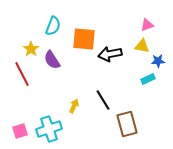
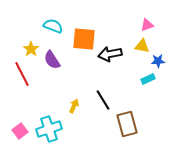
cyan semicircle: rotated 90 degrees counterclockwise
pink square: rotated 21 degrees counterclockwise
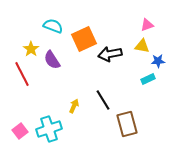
orange square: rotated 30 degrees counterclockwise
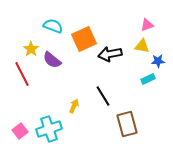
purple semicircle: rotated 18 degrees counterclockwise
black line: moved 4 px up
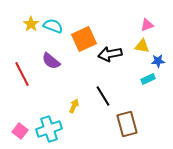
yellow star: moved 25 px up
purple semicircle: moved 1 px left, 1 px down
pink square: rotated 14 degrees counterclockwise
